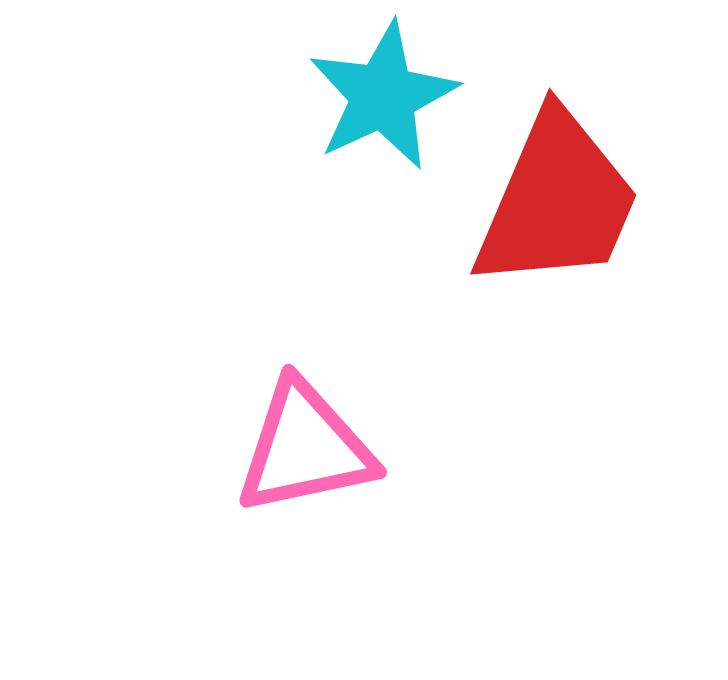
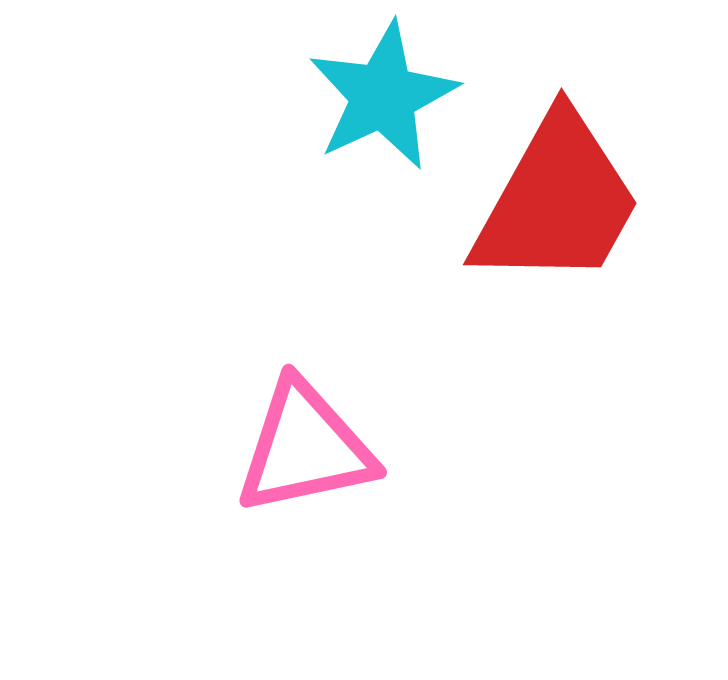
red trapezoid: rotated 6 degrees clockwise
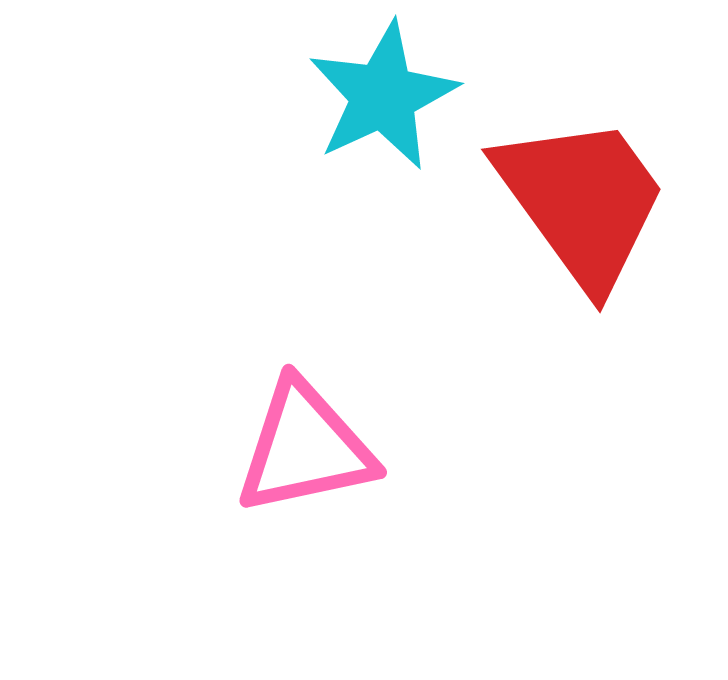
red trapezoid: moved 25 px right; rotated 65 degrees counterclockwise
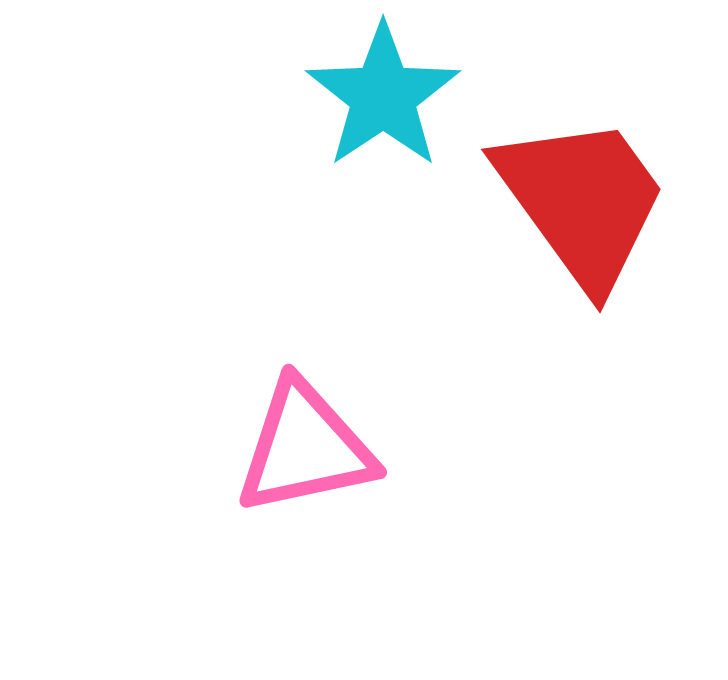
cyan star: rotated 9 degrees counterclockwise
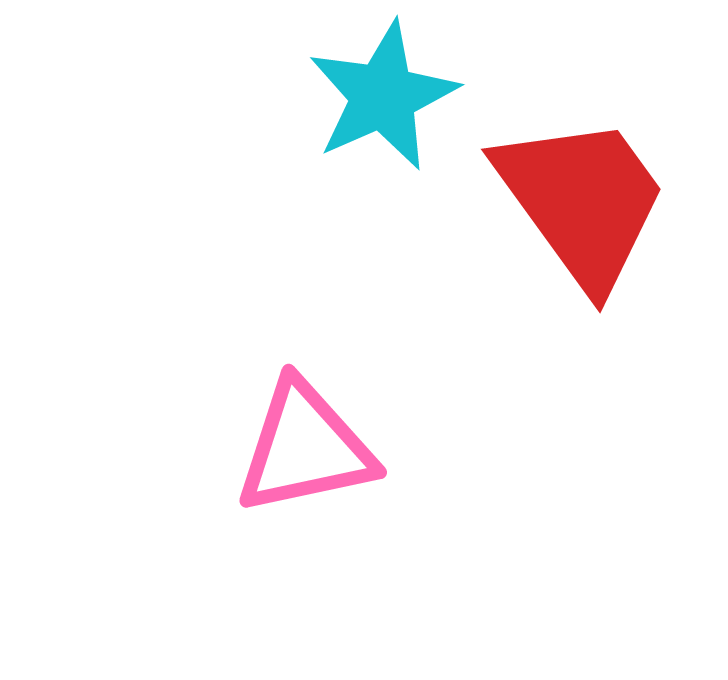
cyan star: rotated 10 degrees clockwise
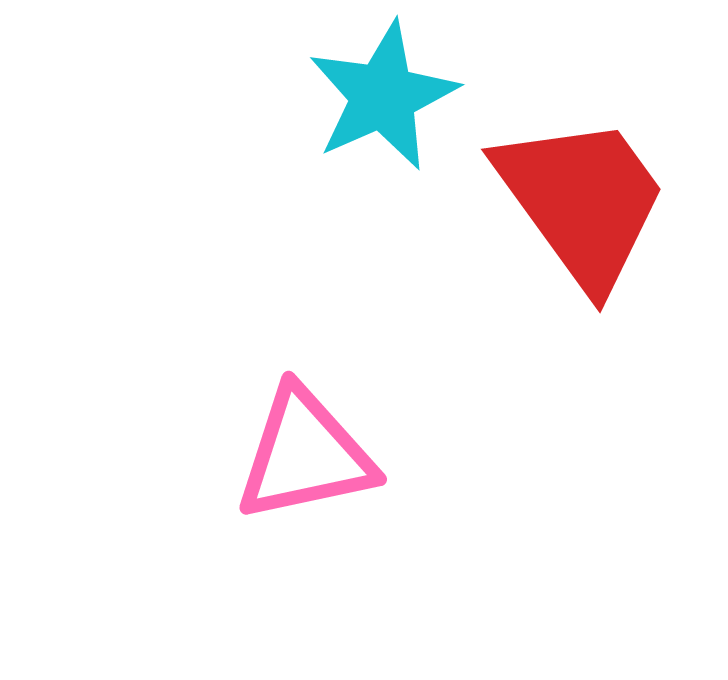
pink triangle: moved 7 px down
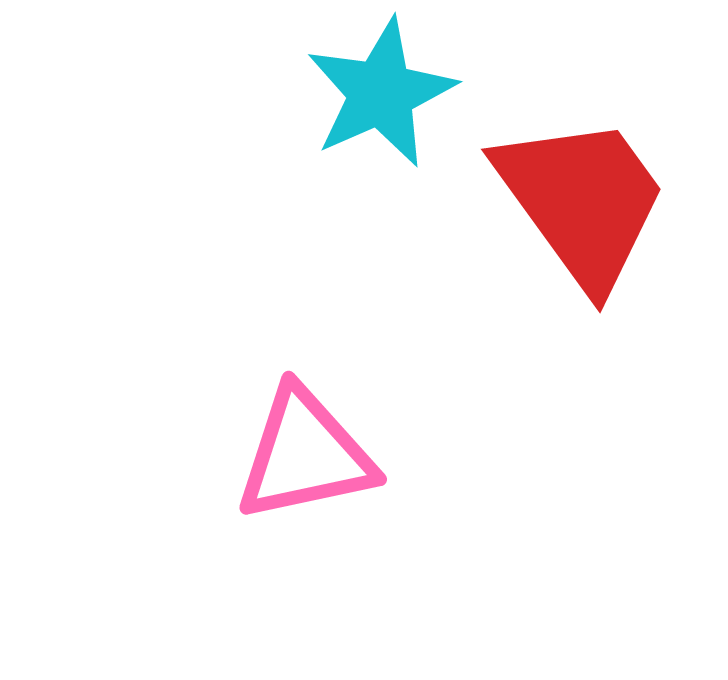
cyan star: moved 2 px left, 3 px up
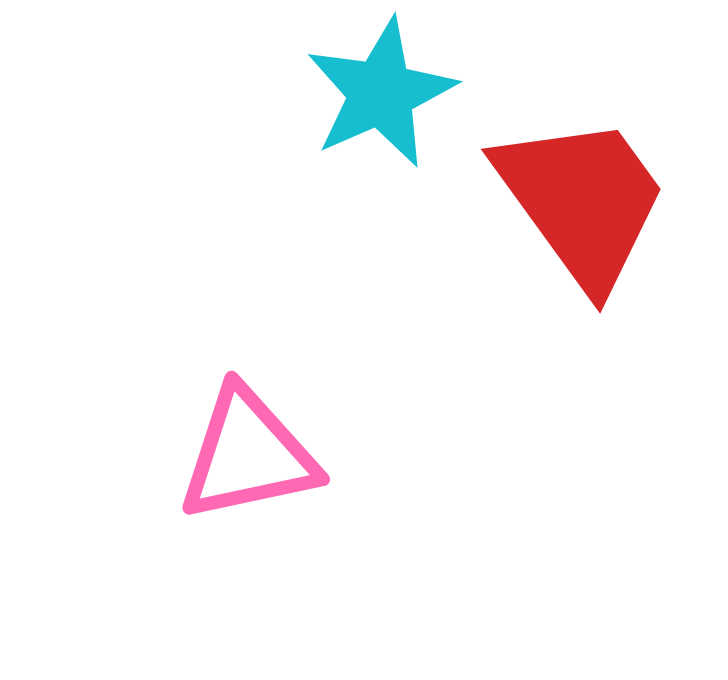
pink triangle: moved 57 px left
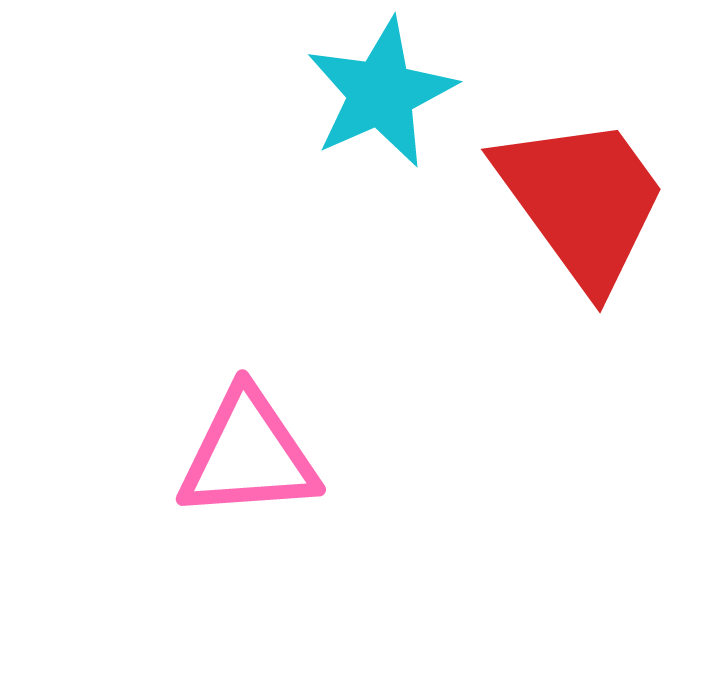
pink triangle: rotated 8 degrees clockwise
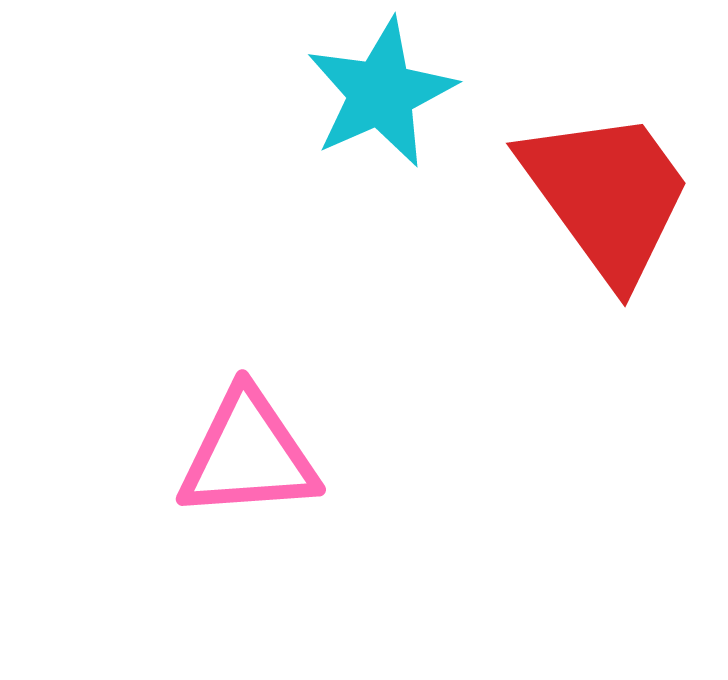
red trapezoid: moved 25 px right, 6 px up
